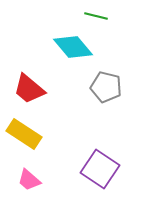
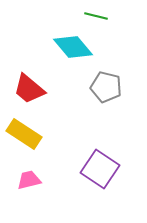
pink trapezoid: rotated 125 degrees clockwise
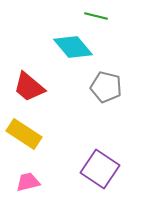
red trapezoid: moved 2 px up
pink trapezoid: moved 1 px left, 2 px down
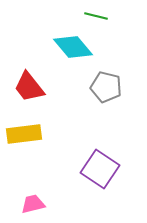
red trapezoid: rotated 12 degrees clockwise
yellow rectangle: rotated 40 degrees counterclockwise
pink trapezoid: moved 5 px right, 22 px down
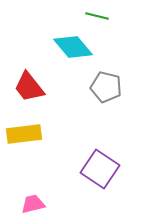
green line: moved 1 px right
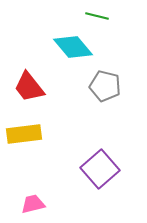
gray pentagon: moved 1 px left, 1 px up
purple square: rotated 15 degrees clockwise
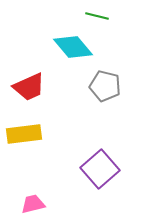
red trapezoid: rotated 76 degrees counterclockwise
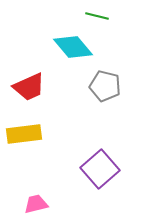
pink trapezoid: moved 3 px right
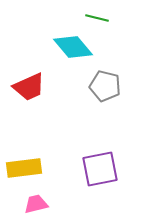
green line: moved 2 px down
yellow rectangle: moved 34 px down
purple square: rotated 30 degrees clockwise
